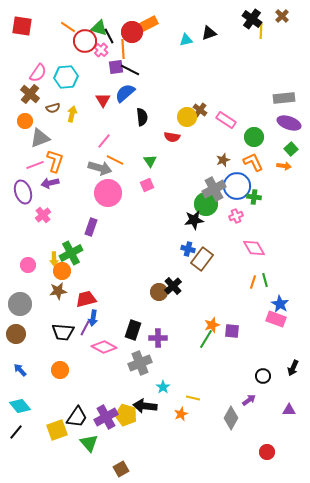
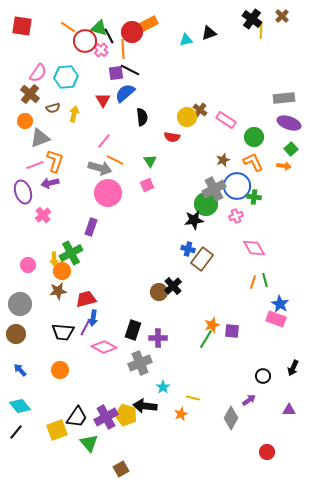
purple square at (116, 67): moved 6 px down
yellow arrow at (72, 114): moved 2 px right
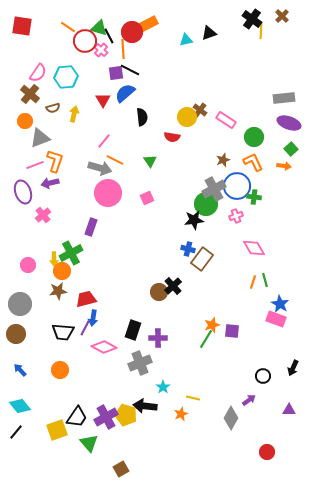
pink square at (147, 185): moved 13 px down
